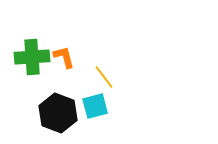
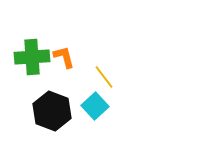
cyan square: rotated 28 degrees counterclockwise
black hexagon: moved 6 px left, 2 px up
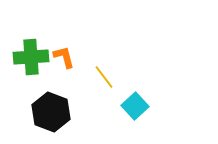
green cross: moved 1 px left
cyan square: moved 40 px right
black hexagon: moved 1 px left, 1 px down
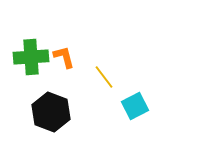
cyan square: rotated 16 degrees clockwise
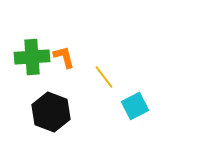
green cross: moved 1 px right
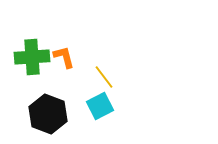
cyan square: moved 35 px left
black hexagon: moved 3 px left, 2 px down
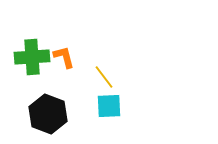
cyan square: moved 9 px right; rotated 24 degrees clockwise
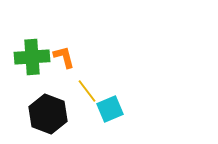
yellow line: moved 17 px left, 14 px down
cyan square: moved 1 px right, 3 px down; rotated 20 degrees counterclockwise
